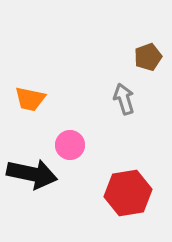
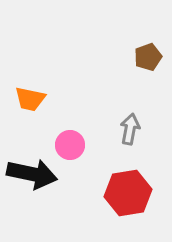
gray arrow: moved 6 px right, 30 px down; rotated 28 degrees clockwise
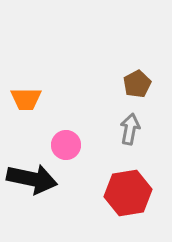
brown pentagon: moved 11 px left, 27 px down; rotated 8 degrees counterclockwise
orange trapezoid: moved 4 px left; rotated 12 degrees counterclockwise
pink circle: moved 4 px left
black arrow: moved 5 px down
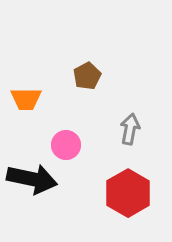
brown pentagon: moved 50 px left, 8 px up
red hexagon: rotated 21 degrees counterclockwise
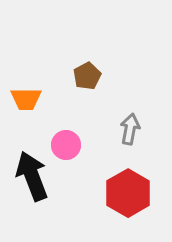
black arrow: moved 3 px up; rotated 123 degrees counterclockwise
